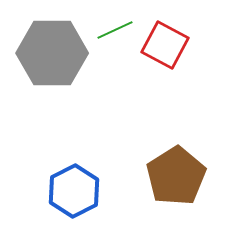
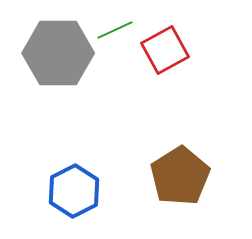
red square: moved 5 px down; rotated 33 degrees clockwise
gray hexagon: moved 6 px right
brown pentagon: moved 4 px right
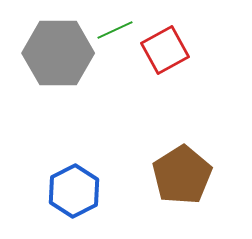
brown pentagon: moved 2 px right, 1 px up
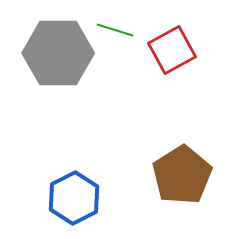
green line: rotated 42 degrees clockwise
red square: moved 7 px right
blue hexagon: moved 7 px down
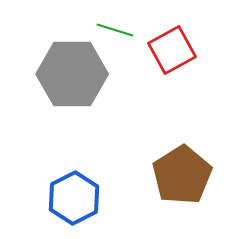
gray hexagon: moved 14 px right, 21 px down
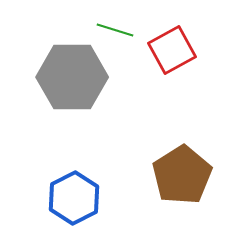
gray hexagon: moved 3 px down
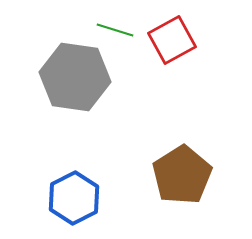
red square: moved 10 px up
gray hexagon: moved 3 px right; rotated 8 degrees clockwise
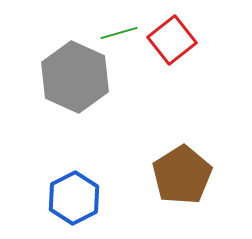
green line: moved 4 px right, 3 px down; rotated 33 degrees counterclockwise
red square: rotated 9 degrees counterclockwise
gray hexagon: rotated 16 degrees clockwise
